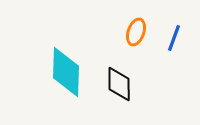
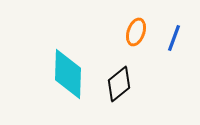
cyan diamond: moved 2 px right, 2 px down
black diamond: rotated 51 degrees clockwise
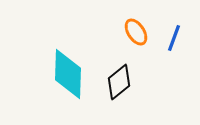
orange ellipse: rotated 52 degrees counterclockwise
black diamond: moved 2 px up
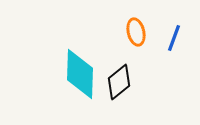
orange ellipse: rotated 20 degrees clockwise
cyan diamond: moved 12 px right
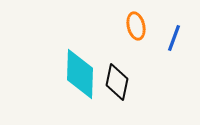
orange ellipse: moved 6 px up
black diamond: moved 2 px left; rotated 39 degrees counterclockwise
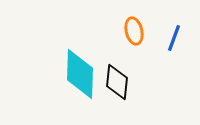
orange ellipse: moved 2 px left, 5 px down
black diamond: rotated 6 degrees counterclockwise
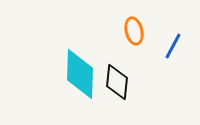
blue line: moved 1 px left, 8 px down; rotated 8 degrees clockwise
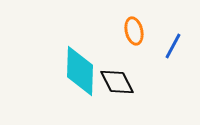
cyan diamond: moved 3 px up
black diamond: rotated 33 degrees counterclockwise
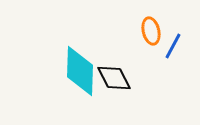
orange ellipse: moved 17 px right
black diamond: moved 3 px left, 4 px up
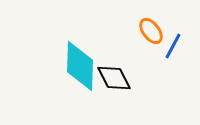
orange ellipse: rotated 24 degrees counterclockwise
cyan diamond: moved 5 px up
